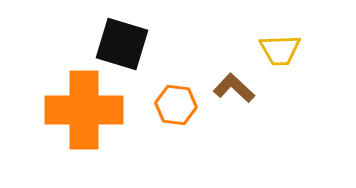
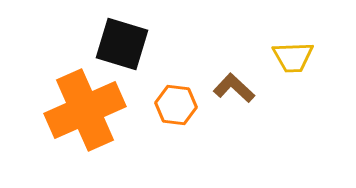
yellow trapezoid: moved 13 px right, 7 px down
orange cross: moved 1 px right; rotated 24 degrees counterclockwise
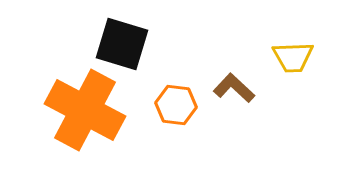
orange cross: rotated 38 degrees counterclockwise
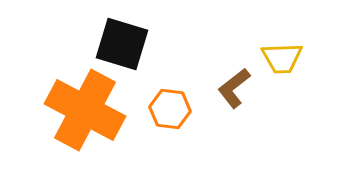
yellow trapezoid: moved 11 px left, 1 px down
brown L-shape: rotated 81 degrees counterclockwise
orange hexagon: moved 6 px left, 4 px down
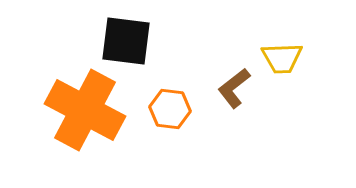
black square: moved 4 px right, 3 px up; rotated 10 degrees counterclockwise
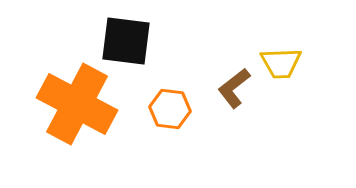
yellow trapezoid: moved 1 px left, 5 px down
orange cross: moved 8 px left, 6 px up
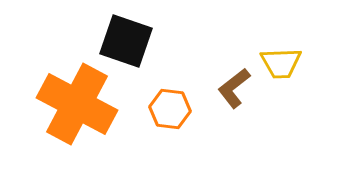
black square: rotated 12 degrees clockwise
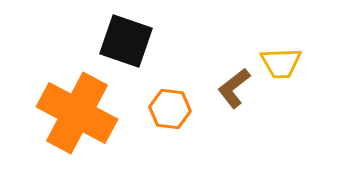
orange cross: moved 9 px down
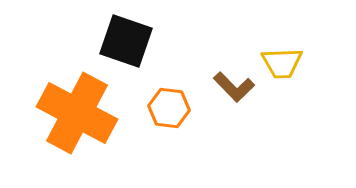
yellow trapezoid: moved 1 px right
brown L-shape: moved 1 px up; rotated 96 degrees counterclockwise
orange hexagon: moved 1 px left, 1 px up
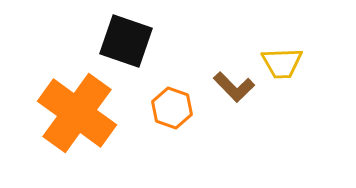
orange hexagon: moved 3 px right; rotated 12 degrees clockwise
orange cross: rotated 8 degrees clockwise
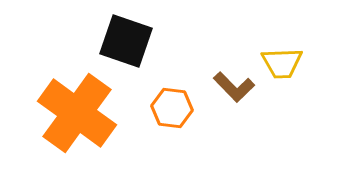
orange hexagon: rotated 12 degrees counterclockwise
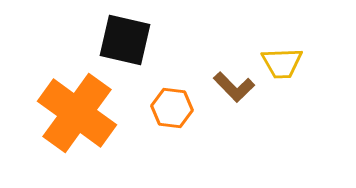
black square: moved 1 px left, 1 px up; rotated 6 degrees counterclockwise
